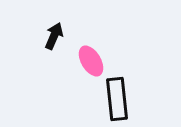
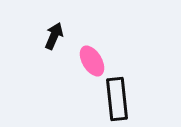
pink ellipse: moved 1 px right
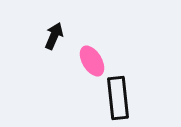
black rectangle: moved 1 px right, 1 px up
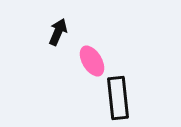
black arrow: moved 4 px right, 4 px up
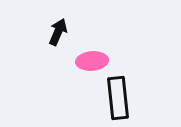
pink ellipse: rotated 64 degrees counterclockwise
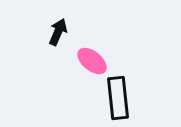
pink ellipse: rotated 44 degrees clockwise
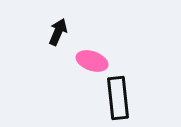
pink ellipse: rotated 20 degrees counterclockwise
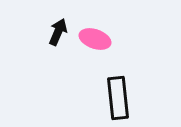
pink ellipse: moved 3 px right, 22 px up
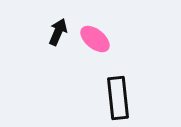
pink ellipse: rotated 20 degrees clockwise
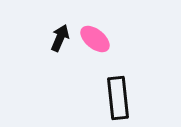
black arrow: moved 2 px right, 6 px down
